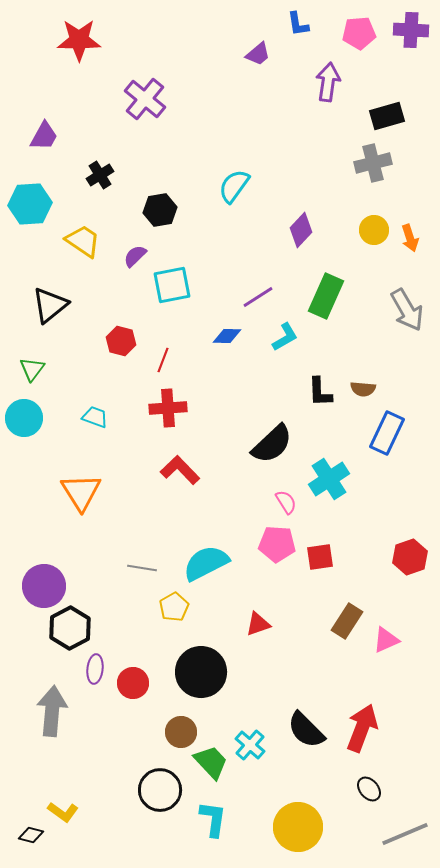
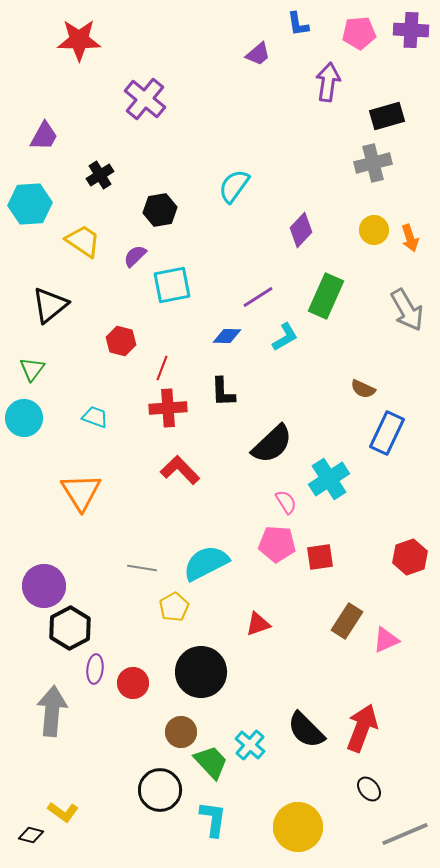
red line at (163, 360): moved 1 px left, 8 px down
brown semicircle at (363, 389): rotated 20 degrees clockwise
black L-shape at (320, 392): moved 97 px left
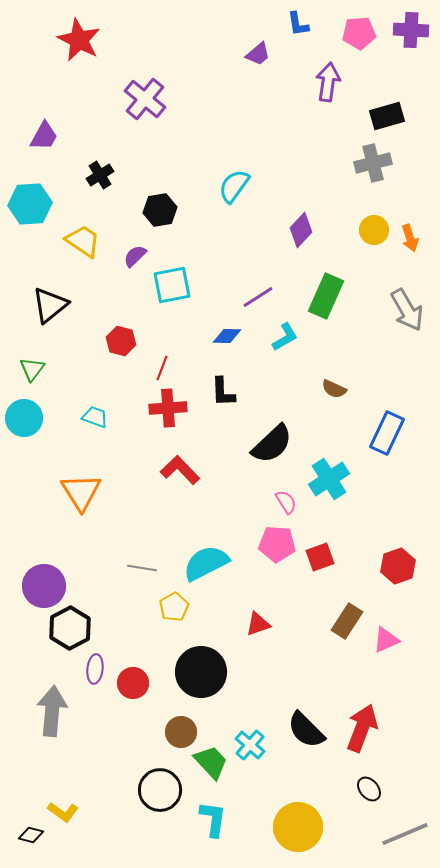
red star at (79, 40): rotated 27 degrees clockwise
brown semicircle at (363, 389): moved 29 px left
red square at (320, 557): rotated 12 degrees counterclockwise
red hexagon at (410, 557): moved 12 px left, 9 px down
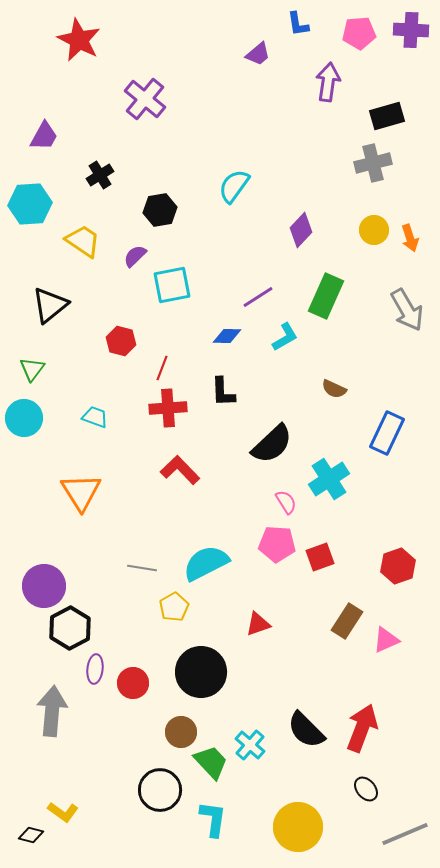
black ellipse at (369, 789): moved 3 px left
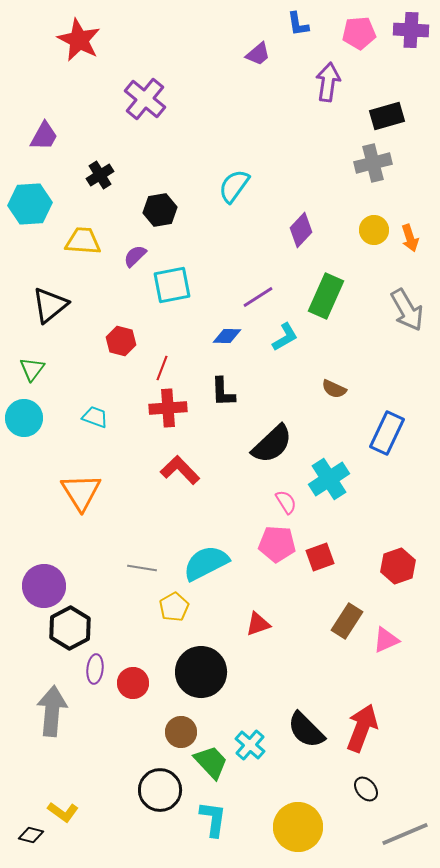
yellow trapezoid at (83, 241): rotated 30 degrees counterclockwise
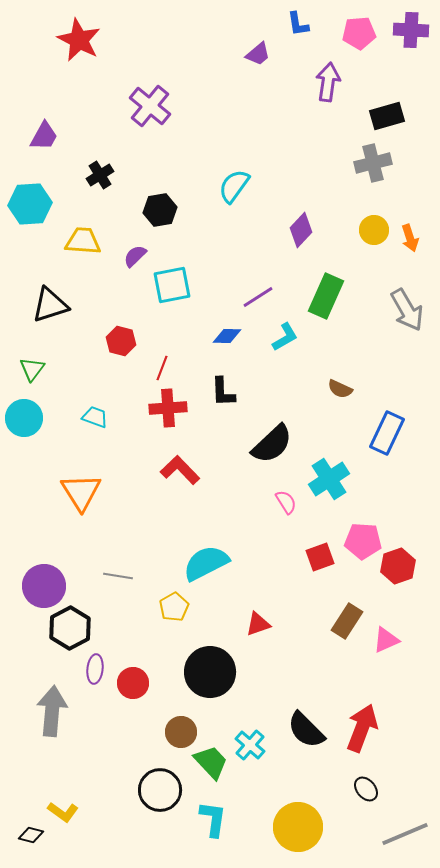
purple cross at (145, 99): moved 5 px right, 7 px down
black triangle at (50, 305): rotated 21 degrees clockwise
brown semicircle at (334, 389): moved 6 px right
pink pentagon at (277, 544): moved 86 px right, 3 px up
gray line at (142, 568): moved 24 px left, 8 px down
black circle at (201, 672): moved 9 px right
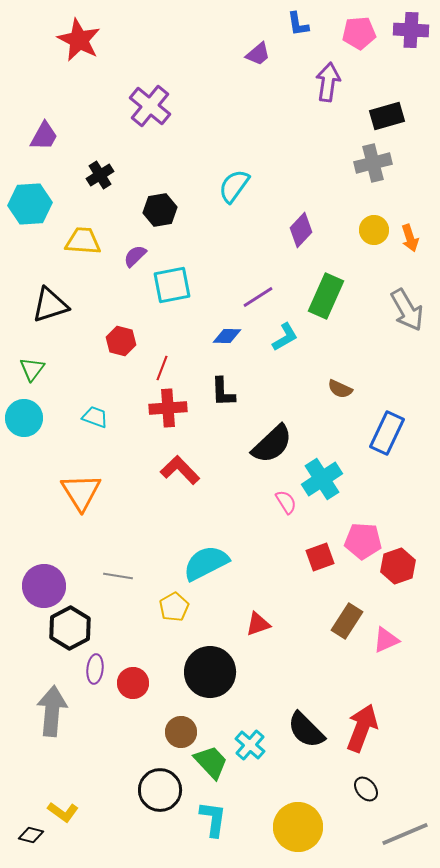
cyan cross at (329, 479): moved 7 px left
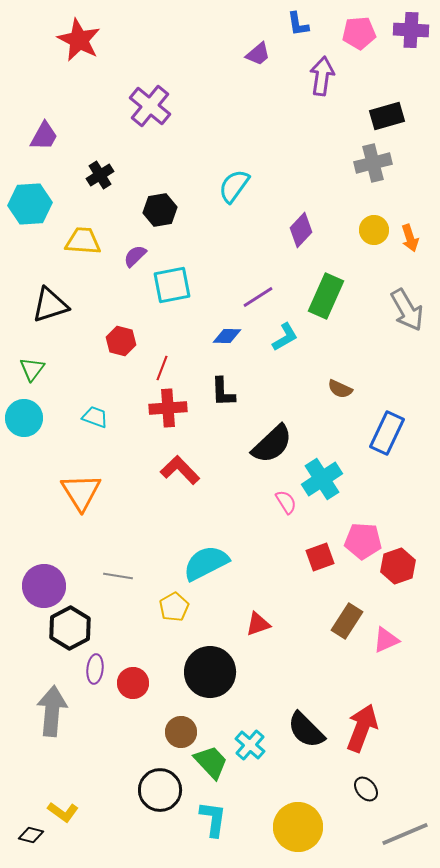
purple arrow at (328, 82): moved 6 px left, 6 px up
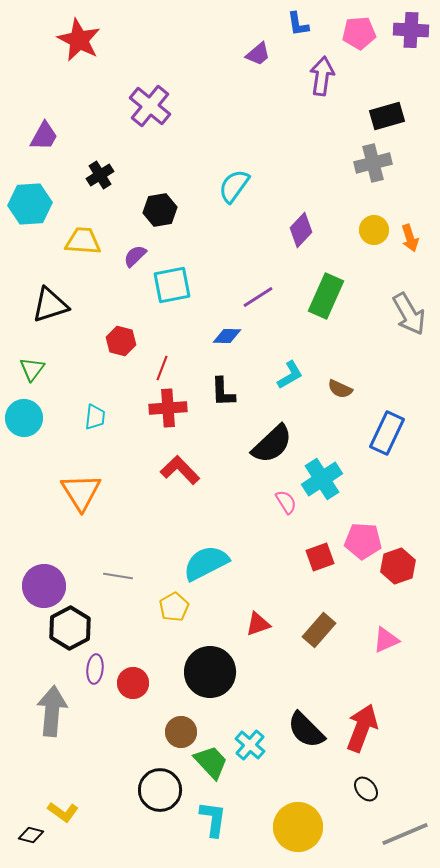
gray arrow at (407, 310): moved 2 px right, 4 px down
cyan L-shape at (285, 337): moved 5 px right, 38 px down
cyan trapezoid at (95, 417): rotated 76 degrees clockwise
brown rectangle at (347, 621): moved 28 px left, 9 px down; rotated 8 degrees clockwise
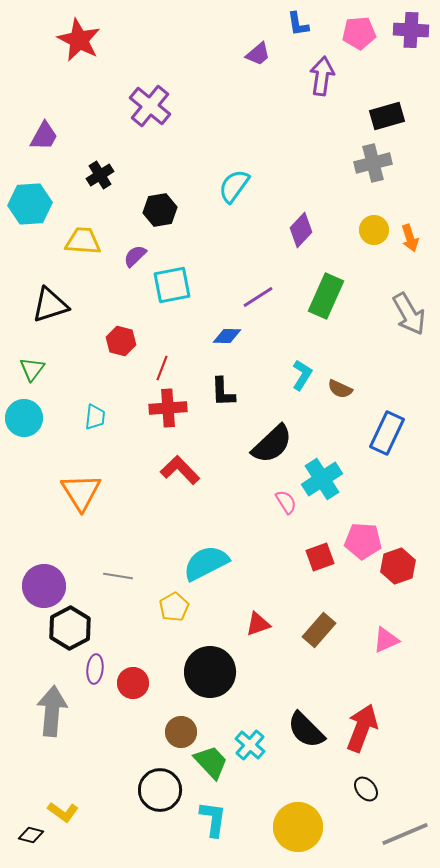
cyan L-shape at (290, 375): moved 12 px right; rotated 28 degrees counterclockwise
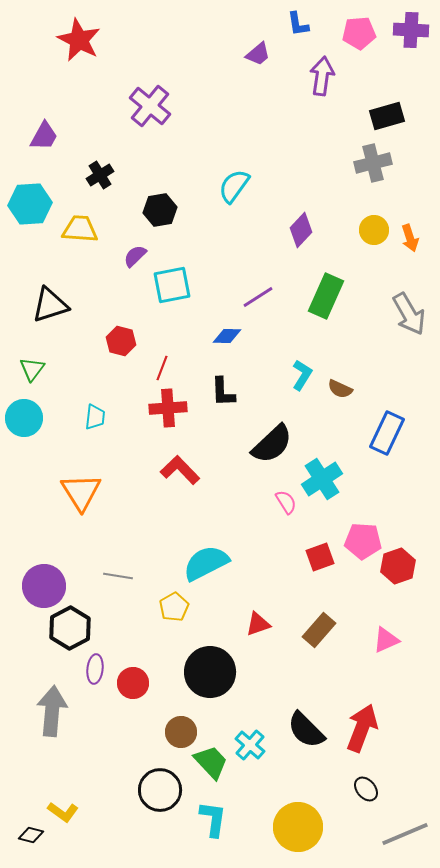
yellow trapezoid at (83, 241): moved 3 px left, 12 px up
